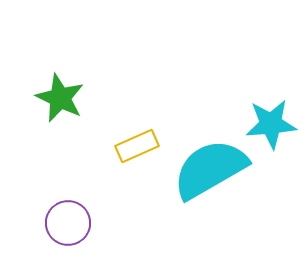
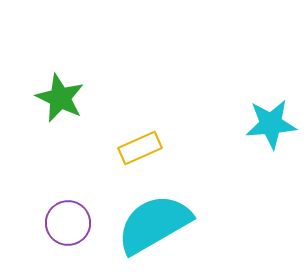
yellow rectangle: moved 3 px right, 2 px down
cyan semicircle: moved 56 px left, 55 px down
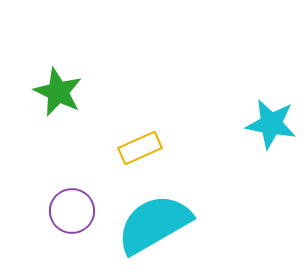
green star: moved 2 px left, 6 px up
cyan star: rotated 15 degrees clockwise
purple circle: moved 4 px right, 12 px up
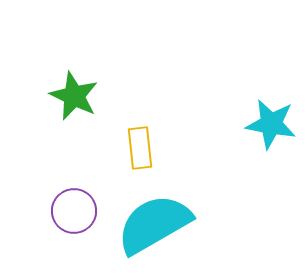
green star: moved 16 px right, 4 px down
yellow rectangle: rotated 72 degrees counterclockwise
purple circle: moved 2 px right
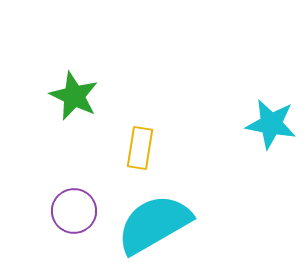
yellow rectangle: rotated 15 degrees clockwise
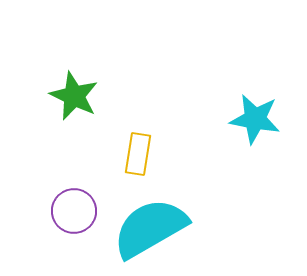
cyan star: moved 16 px left, 5 px up
yellow rectangle: moved 2 px left, 6 px down
cyan semicircle: moved 4 px left, 4 px down
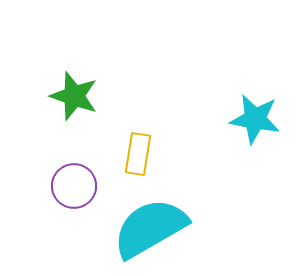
green star: rotated 6 degrees counterclockwise
purple circle: moved 25 px up
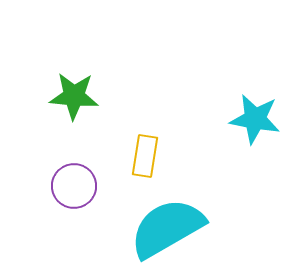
green star: rotated 15 degrees counterclockwise
yellow rectangle: moved 7 px right, 2 px down
cyan semicircle: moved 17 px right
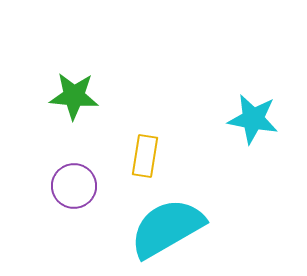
cyan star: moved 2 px left
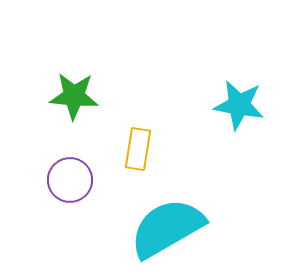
cyan star: moved 14 px left, 14 px up
yellow rectangle: moved 7 px left, 7 px up
purple circle: moved 4 px left, 6 px up
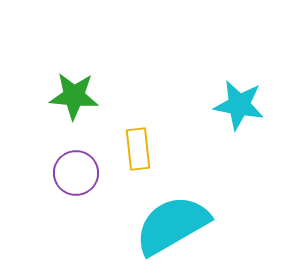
yellow rectangle: rotated 15 degrees counterclockwise
purple circle: moved 6 px right, 7 px up
cyan semicircle: moved 5 px right, 3 px up
